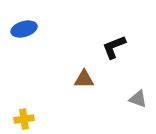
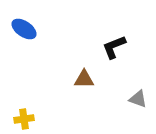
blue ellipse: rotated 50 degrees clockwise
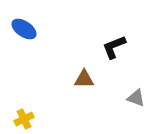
gray triangle: moved 2 px left, 1 px up
yellow cross: rotated 18 degrees counterclockwise
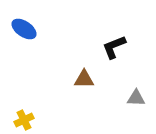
gray triangle: rotated 18 degrees counterclockwise
yellow cross: moved 1 px down
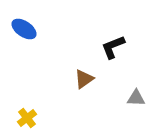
black L-shape: moved 1 px left
brown triangle: rotated 35 degrees counterclockwise
yellow cross: moved 3 px right, 2 px up; rotated 12 degrees counterclockwise
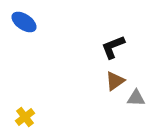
blue ellipse: moved 7 px up
brown triangle: moved 31 px right, 2 px down
yellow cross: moved 2 px left, 1 px up
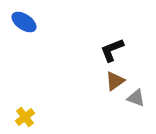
black L-shape: moved 1 px left, 3 px down
gray triangle: rotated 18 degrees clockwise
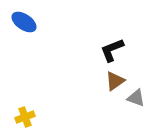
yellow cross: rotated 18 degrees clockwise
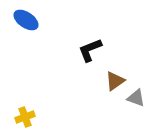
blue ellipse: moved 2 px right, 2 px up
black L-shape: moved 22 px left
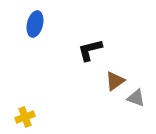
blue ellipse: moved 9 px right, 4 px down; rotated 70 degrees clockwise
black L-shape: rotated 8 degrees clockwise
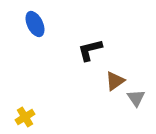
blue ellipse: rotated 40 degrees counterclockwise
gray triangle: rotated 36 degrees clockwise
yellow cross: rotated 12 degrees counterclockwise
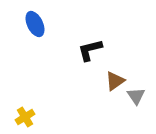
gray triangle: moved 2 px up
